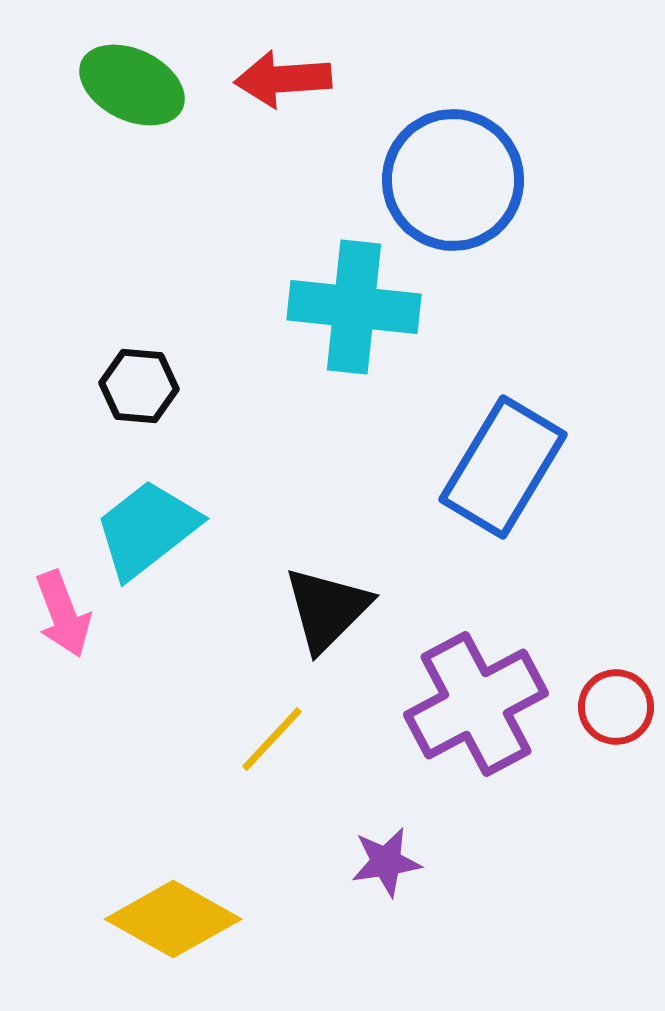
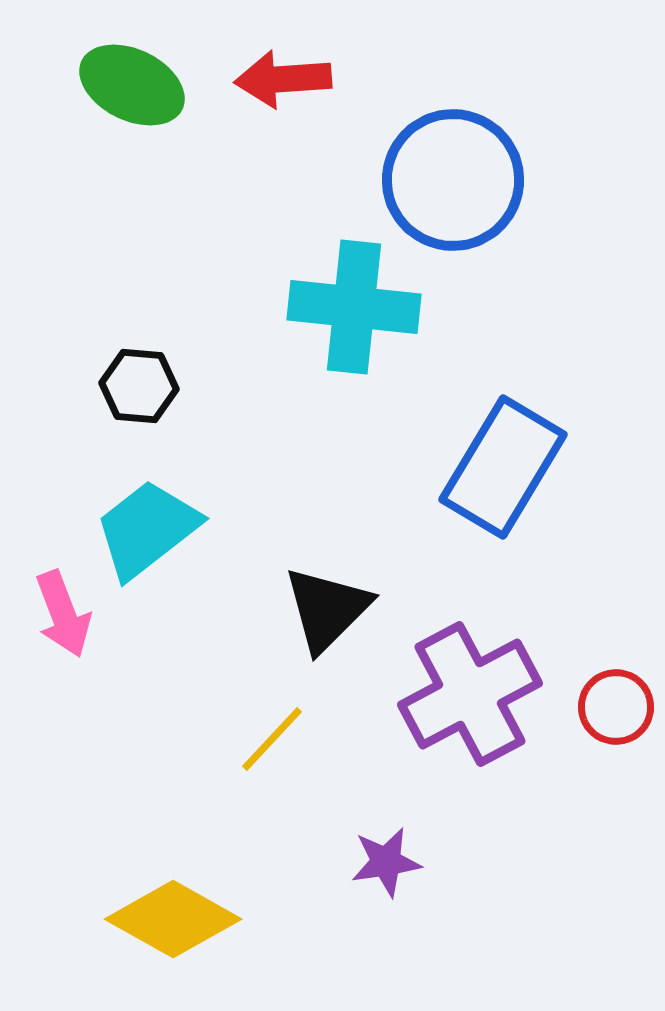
purple cross: moved 6 px left, 10 px up
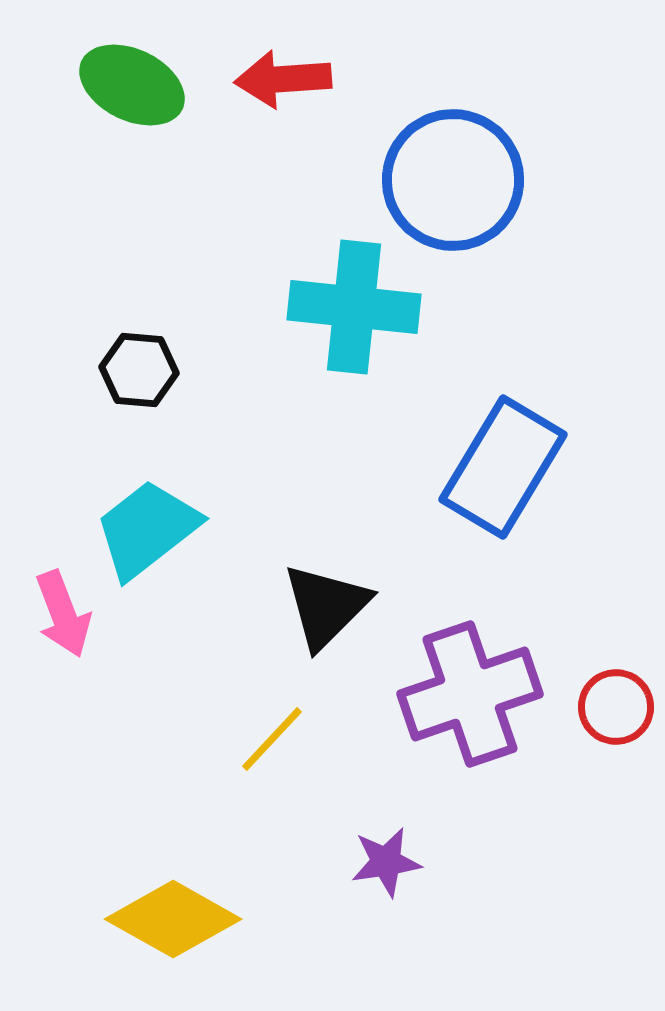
black hexagon: moved 16 px up
black triangle: moved 1 px left, 3 px up
purple cross: rotated 9 degrees clockwise
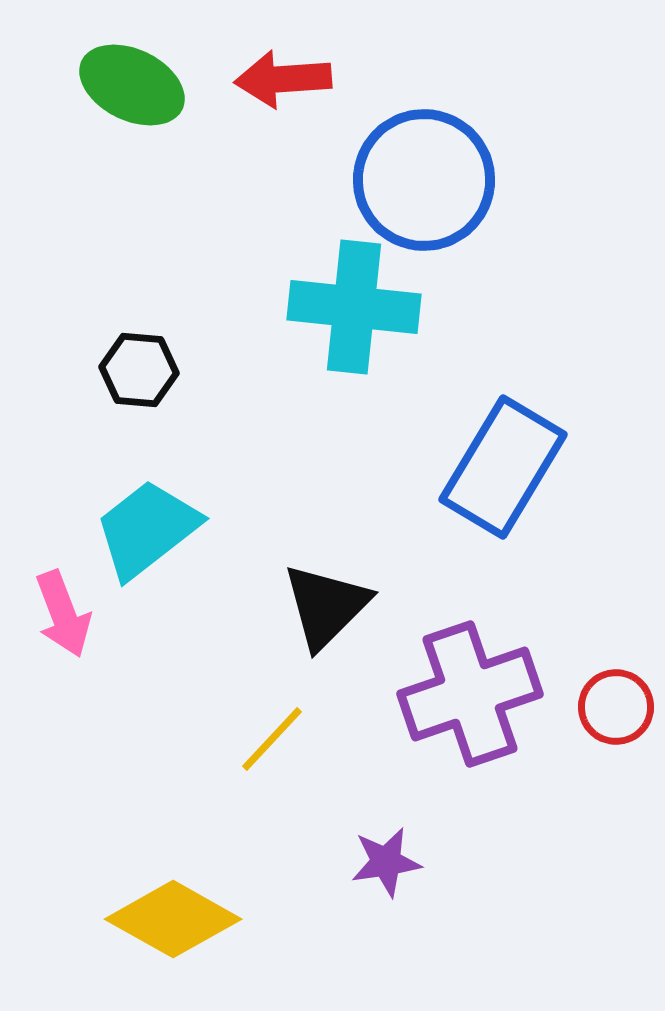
blue circle: moved 29 px left
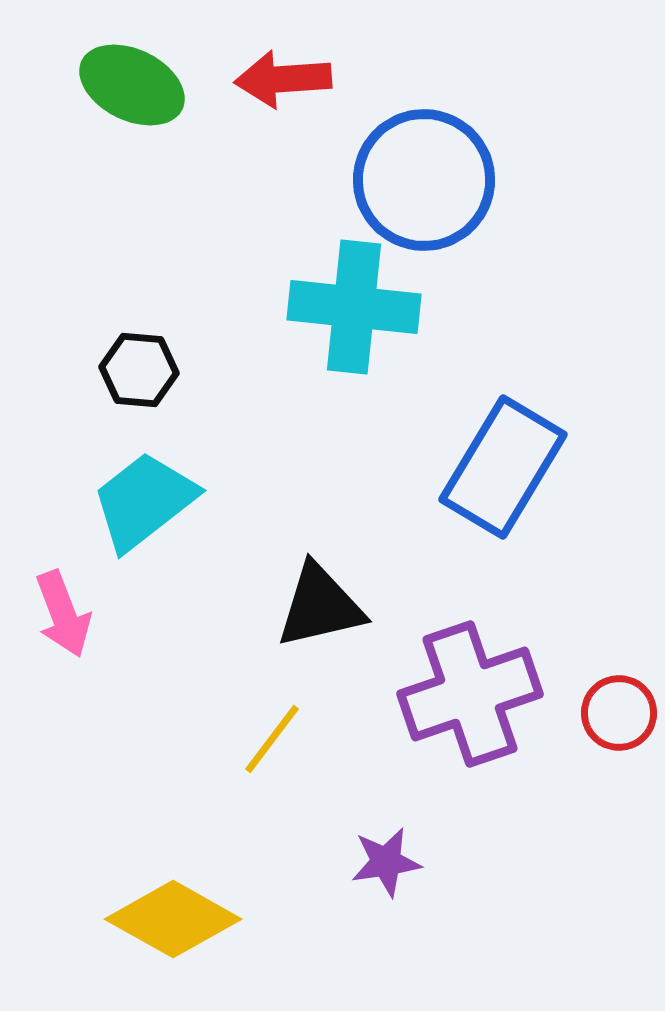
cyan trapezoid: moved 3 px left, 28 px up
black triangle: moved 6 px left; rotated 32 degrees clockwise
red circle: moved 3 px right, 6 px down
yellow line: rotated 6 degrees counterclockwise
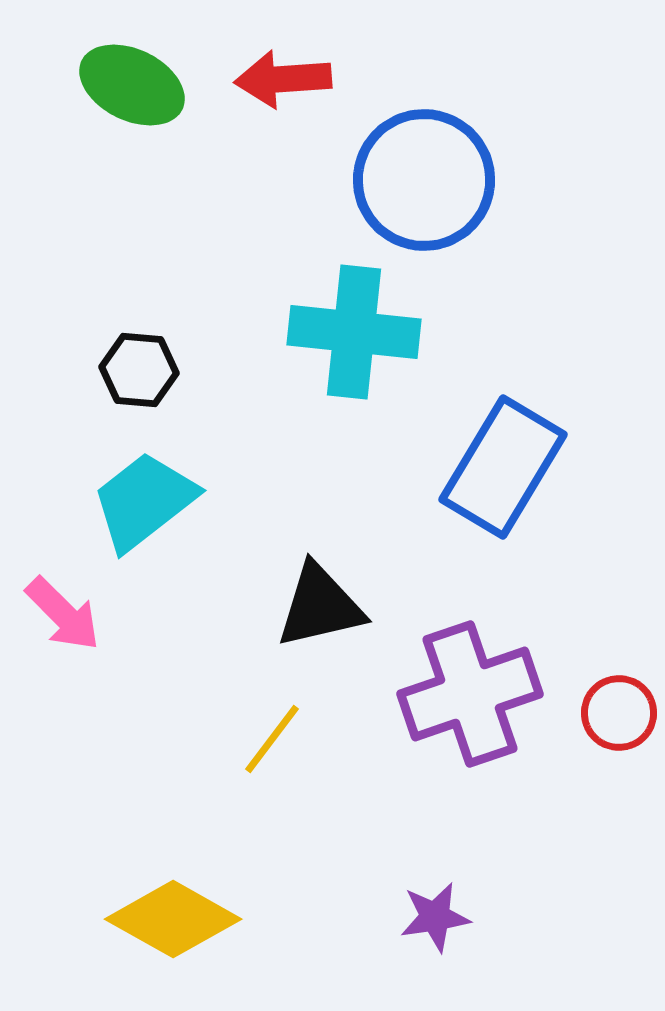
cyan cross: moved 25 px down
pink arrow: rotated 24 degrees counterclockwise
purple star: moved 49 px right, 55 px down
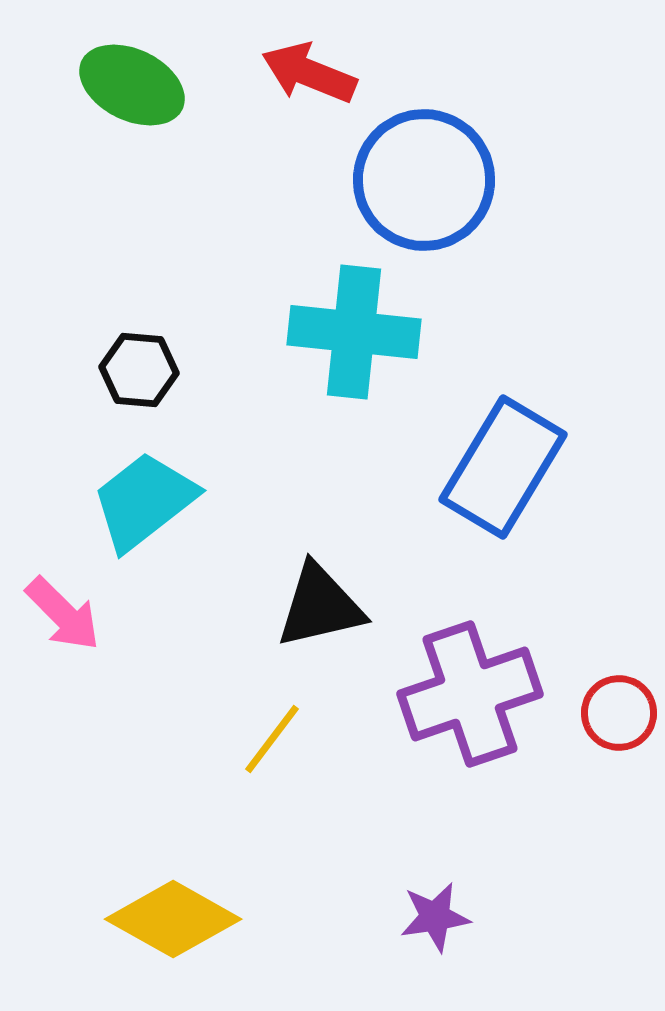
red arrow: moved 26 px right, 6 px up; rotated 26 degrees clockwise
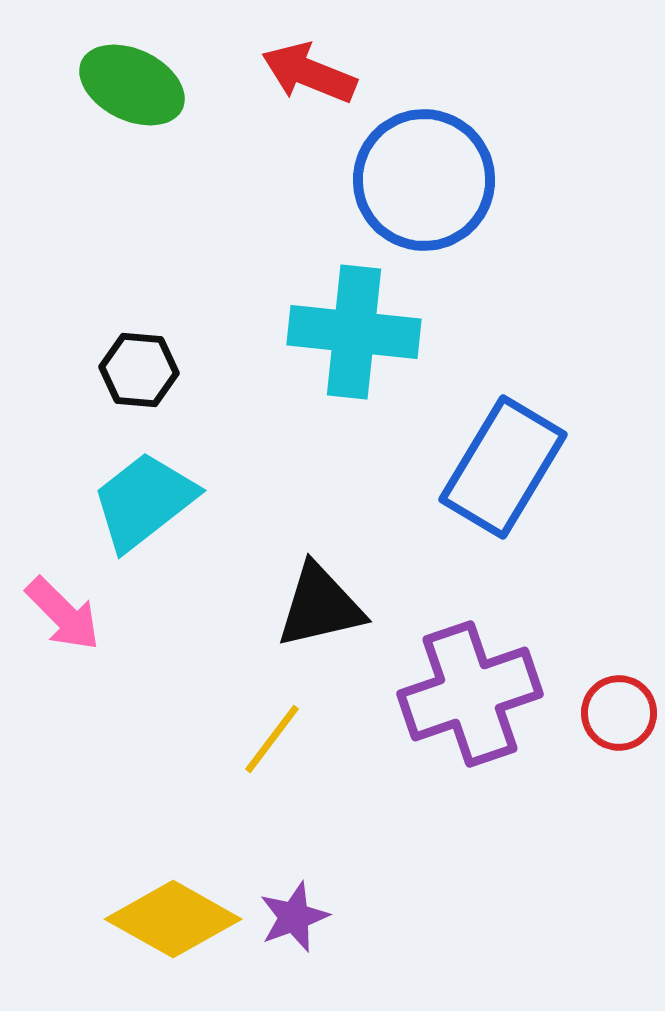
purple star: moved 141 px left; rotated 12 degrees counterclockwise
